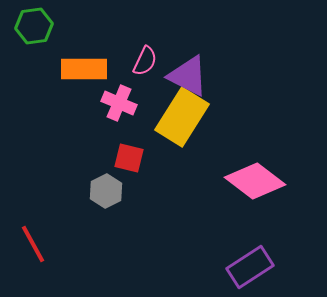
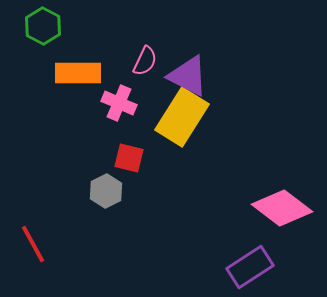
green hexagon: moved 9 px right; rotated 24 degrees counterclockwise
orange rectangle: moved 6 px left, 4 px down
pink diamond: moved 27 px right, 27 px down
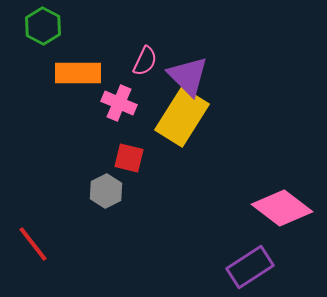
purple triangle: rotated 18 degrees clockwise
red line: rotated 9 degrees counterclockwise
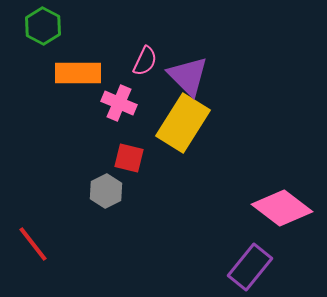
yellow rectangle: moved 1 px right, 6 px down
purple rectangle: rotated 18 degrees counterclockwise
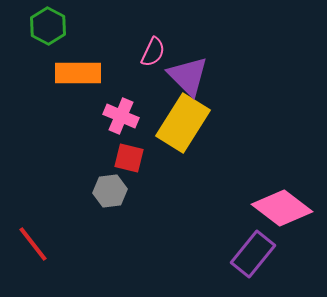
green hexagon: moved 5 px right
pink semicircle: moved 8 px right, 9 px up
pink cross: moved 2 px right, 13 px down
gray hexagon: moved 4 px right; rotated 20 degrees clockwise
purple rectangle: moved 3 px right, 13 px up
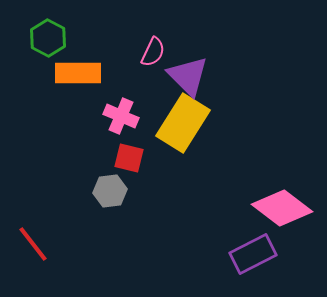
green hexagon: moved 12 px down
purple rectangle: rotated 24 degrees clockwise
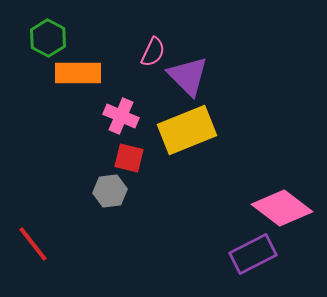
yellow rectangle: moved 4 px right, 7 px down; rotated 36 degrees clockwise
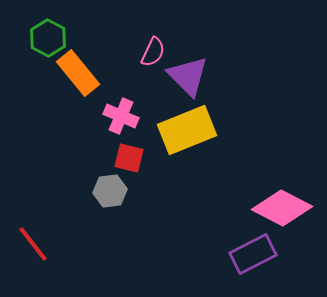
orange rectangle: rotated 51 degrees clockwise
pink diamond: rotated 10 degrees counterclockwise
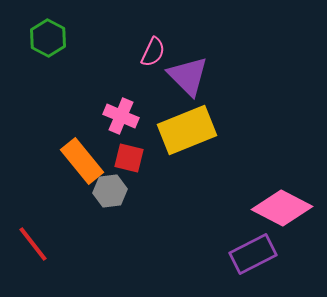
orange rectangle: moved 4 px right, 88 px down
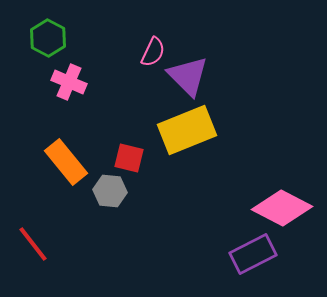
pink cross: moved 52 px left, 34 px up
orange rectangle: moved 16 px left, 1 px down
gray hexagon: rotated 12 degrees clockwise
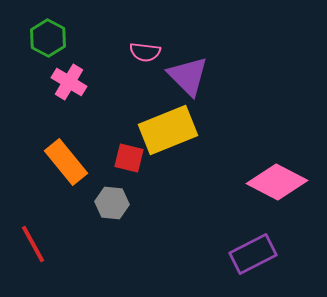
pink semicircle: moved 8 px left; rotated 72 degrees clockwise
pink cross: rotated 8 degrees clockwise
yellow rectangle: moved 19 px left
gray hexagon: moved 2 px right, 12 px down
pink diamond: moved 5 px left, 26 px up
red line: rotated 9 degrees clockwise
